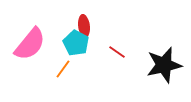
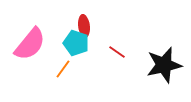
cyan pentagon: rotated 10 degrees counterclockwise
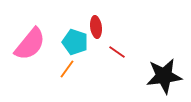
red ellipse: moved 12 px right, 1 px down
cyan pentagon: moved 1 px left, 1 px up
black star: moved 11 px down; rotated 6 degrees clockwise
orange line: moved 4 px right
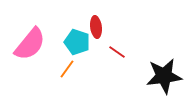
cyan pentagon: moved 2 px right
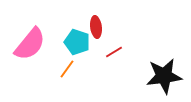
red line: moved 3 px left; rotated 66 degrees counterclockwise
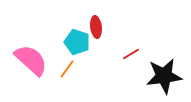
pink semicircle: moved 1 px right, 16 px down; rotated 87 degrees counterclockwise
red line: moved 17 px right, 2 px down
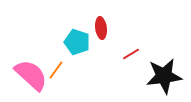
red ellipse: moved 5 px right, 1 px down
pink semicircle: moved 15 px down
orange line: moved 11 px left, 1 px down
